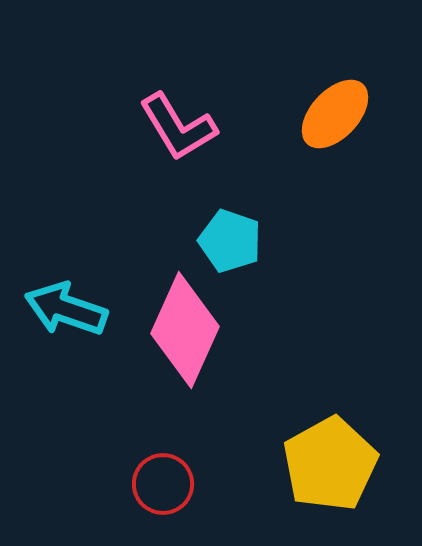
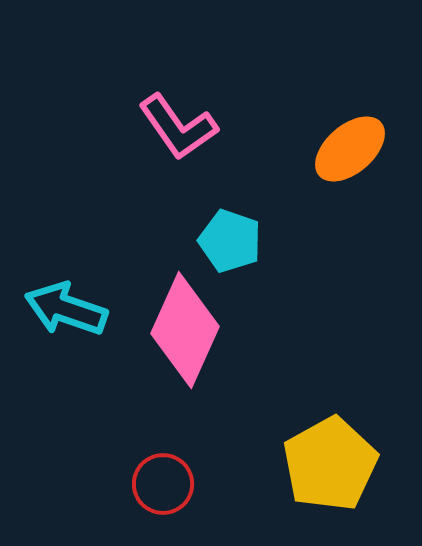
orange ellipse: moved 15 px right, 35 px down; rotated 6 degrees clockwise
pink L-shape: rotated 4 degrees counterclockwise
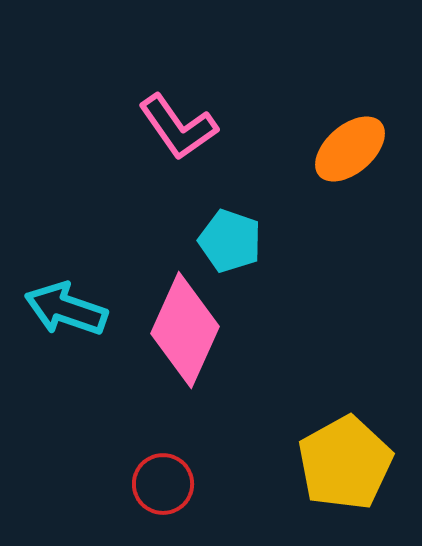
yellow pentagon: moved 15 px right, 1 px up
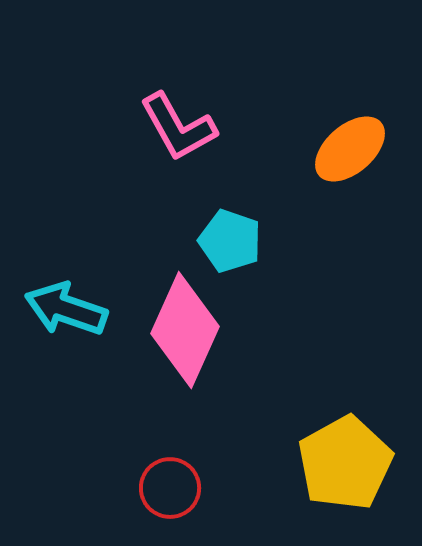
pink L-shape: rotated 6 degrees clockwise
red circle: moved 7 px right, 4 px down
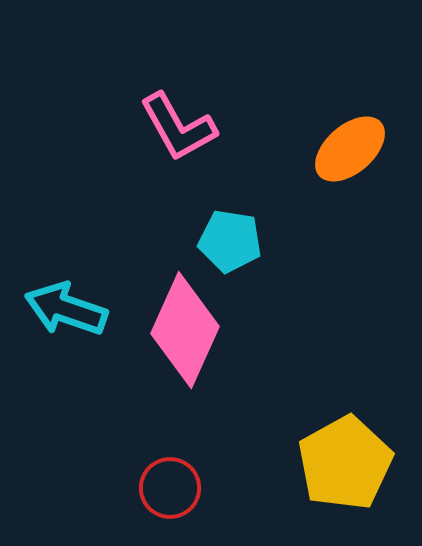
cyan pentagon: rotated 10 degrees counterclockwise
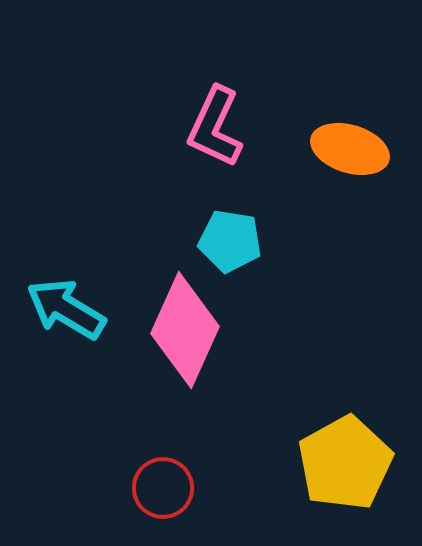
pink L-shape: moved 37 px right; rotated 54 degrees clockwise
orange ellipse: rotated 58 degrees clockwise
cyan arrow: rotated 12 degrees clockwise
red circle: moved 7 px left
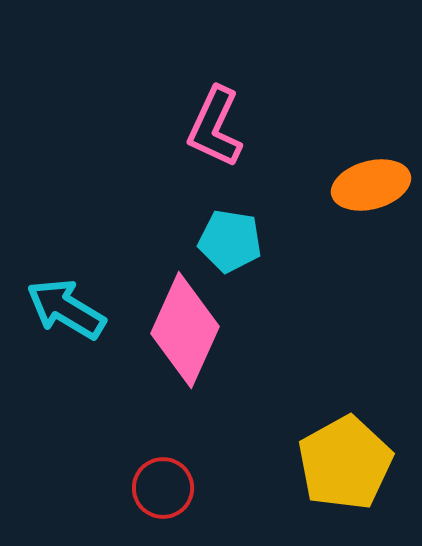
orange ellipse: moved 21 px right, 36 px down; rotated 32 degrees counterclockwise
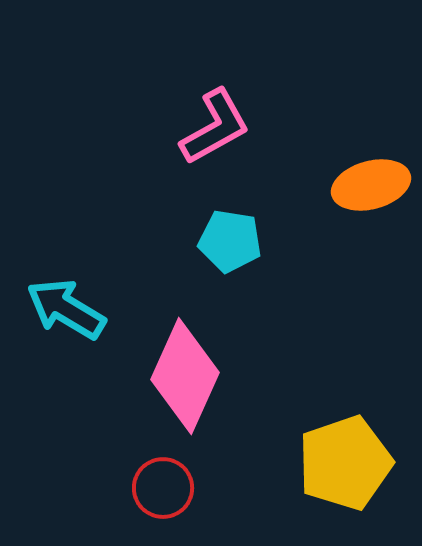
pink L-shape: rotated 144 degrees counterclockwise
pink diamond: moved 46 px down
yellow pentagon: rotated 10 degrees clockwise
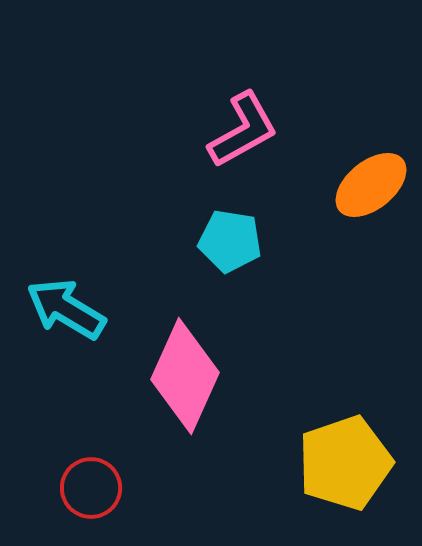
pink L-shape: moved 28 px right, 3 px down
orange ellipse: rotated 24 degrees counterclockwise
red circle: moved 72 px left
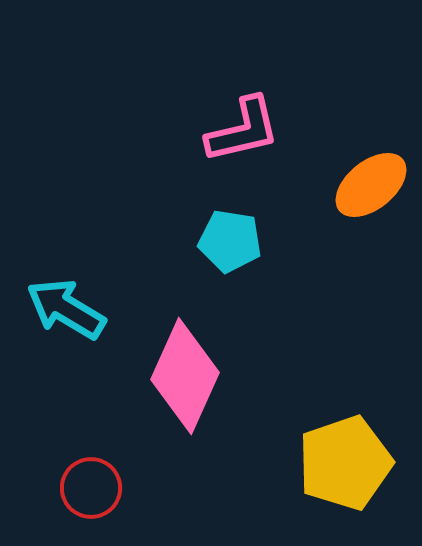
pink L-shape: rotated 16 degrees clockwise
